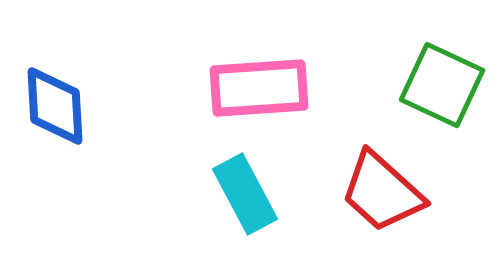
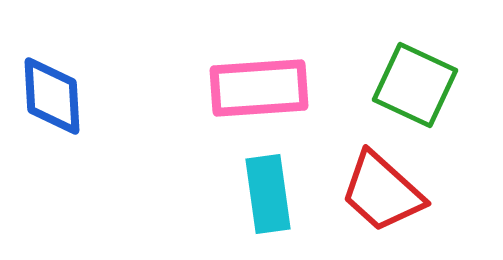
green square: moved 27 px left
blue diamond: moved 3 px left, 10 px up
cyan rectangle: moved 23 px right; rotated 20 degrees clockwise
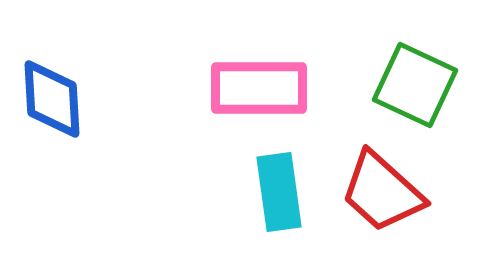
pink rectangle: rotated 4 degrees clockwise
blue diamond: moved 3 px down
cyan rectangle: moved 11 px right, 2 px up
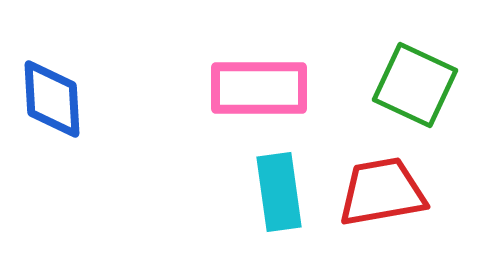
red trapezoid: rotated 128 degrees clockwise
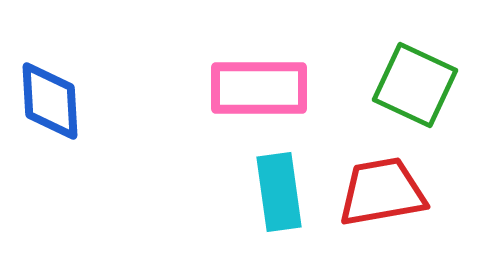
blue diamond: moved 2 px left, 2 px down
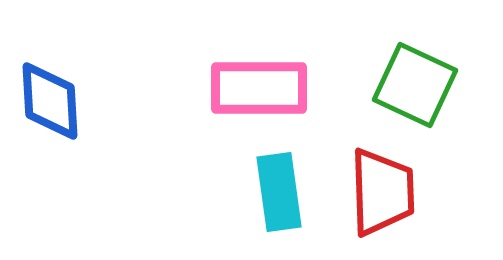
red trapezoid: rotated 98 degrees clockwise
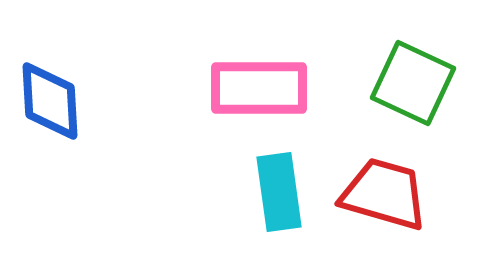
green square: moved 2 px left, 2 px up
red trapezoid: moved 2 px right, 2 px down; rotated 72 degrees counterclockwise
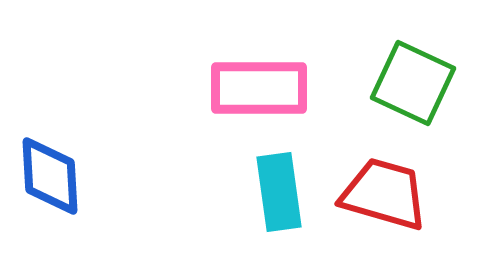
blue diamond: moved 75 px down
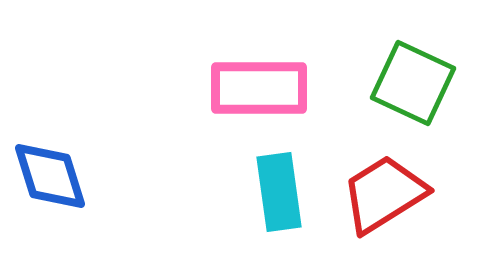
blue diamond: rotated 14 degrees counterclockwise
red trapezoid: rotated 48 degrees counterclockwise
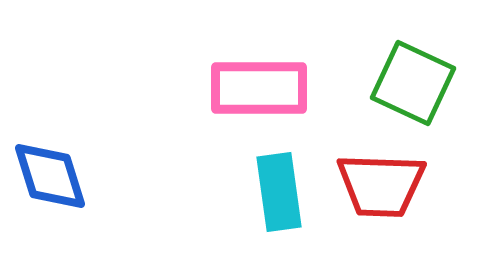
red trapezoid: moved 3 px left, 9 px up; rotated 146 degrees counterclockwise
